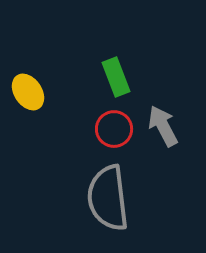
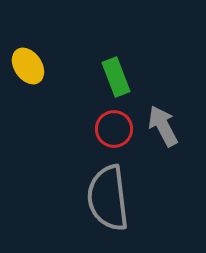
yellow ellipse: moved 26 px up
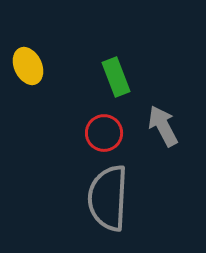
yellow ellipse: rotated 9 degrees clockwise
red circle: moved 10 px left, 4 px down
gray semicircle: rotated 10 degrees clockwise
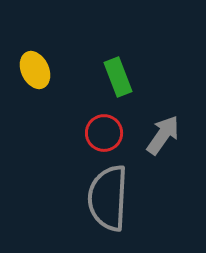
yellow ellipse: moved 7 px right, 4 px down
green rectangle: moved 2 px right
gray arrow: moved 9 px down; rotated 63 degrees clockwise
